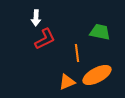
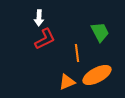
white arrow: moved 3 px right
green trapezoid: rotated 50 degrees clockwise
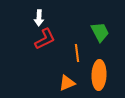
orange ellipse: moved 2 px right; rotated 60 degrees counterclockwise
orange triangle: moved 1 px down
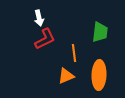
white arrow: rotated 14 degrees counterclockwise
green trapezoid: rotated 35 degrees clockwise
orange line: moved 3 px left
orange triangle: moved 1 px left, 7 px up
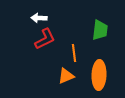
white arrow: rotated 105 degrees clockwise
green trapezoid: moved 2 px up
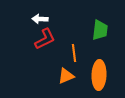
white arrow: moved 1 px right, 1 px down
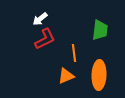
white arrow: rotated 42 degrees counterclockwise
